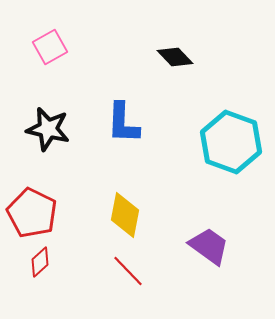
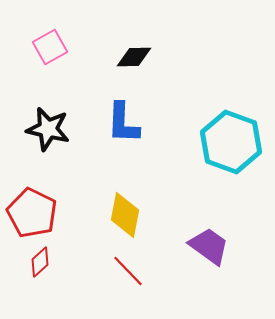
black diamond: moved 41 px left; rotated 48 degrees counterclockwise
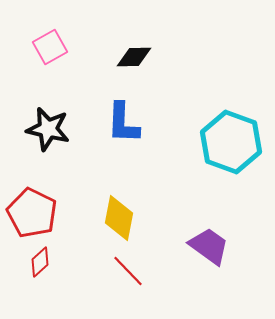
yellow diamond: moved 6 px left, 3 px down
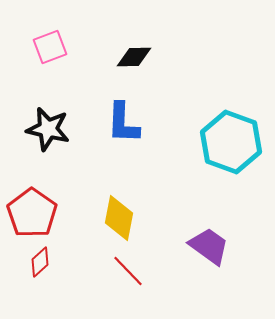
pink square: rotated 8 degrees clockwise
red pentagon: rotated 9 degrees clockwise
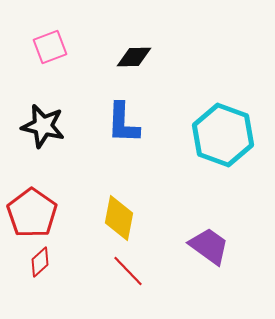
black star: moved 5 px left, 3 px up
cyan hexagon: moved 8 px left, 7 px up
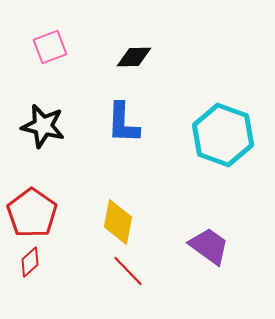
yellow diamond: moved 1 px left, 4 px down
red diamond: moved 10 px left
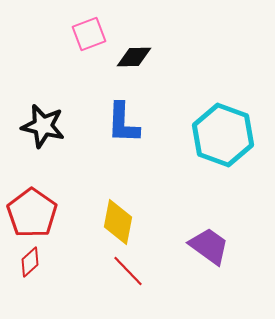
pink square: moved 39 px right, 13 px up
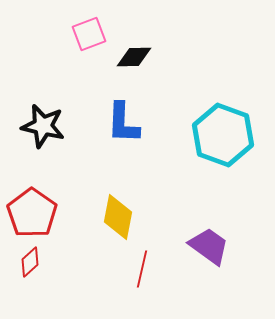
yellow diamond: moved 5 px up
red line: moved 14 px right, 2 px up; rotated 57 degrees clockwise
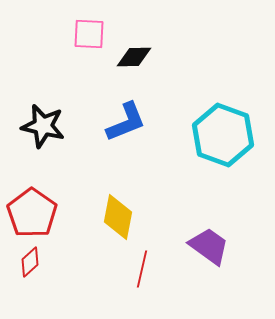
pink square: rotated 24 degrees clockwise
blue L-shape: moved 3 px right, 1 px up; rotated 114 degrees counterclockwise
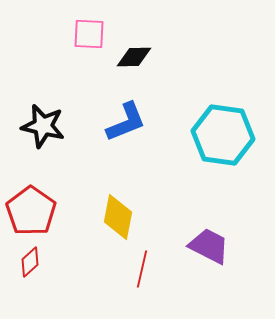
cyan hexagon: rotated 12 degrees counterclockwise
red pentagon: moved 1 px left, 2 px up
purple trapezoid: rotated 9 degrees counterclockwise
